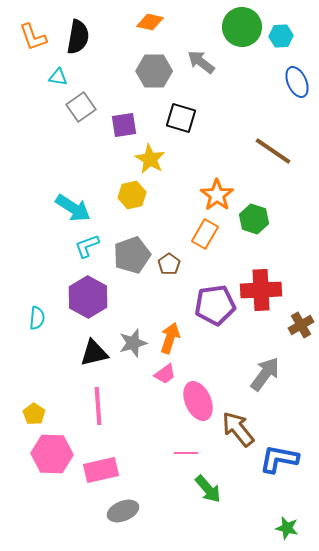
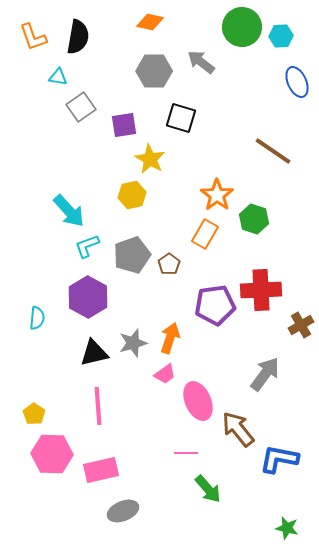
cyan arrow at (73, 208): moved 4 px left, 3 px down; rotated 15 degrees clockwise
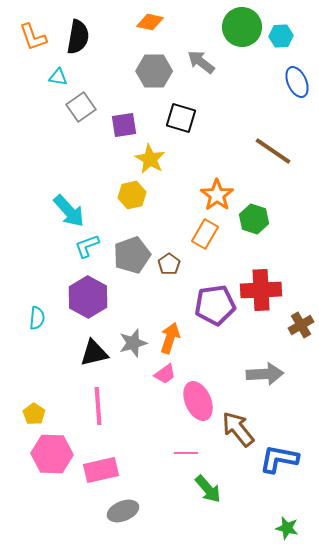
gray arrow at (265, 374): rotated 51 degrees clockwise
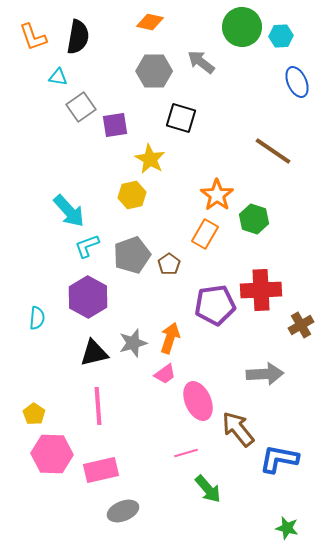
purple square at (124, 125): moved 9 px left
pink line at (186, 453): rotated 15 degrees counterclockwise
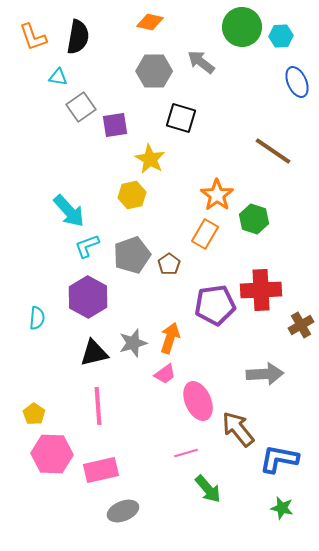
green star at (287, 528): moved 5 px left, 20 px up
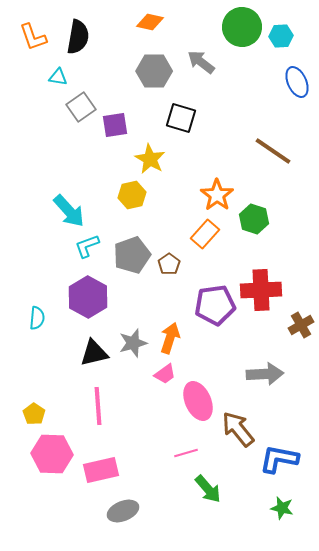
orange rectangle at (205, 234): rotated 12 degrees clockwise
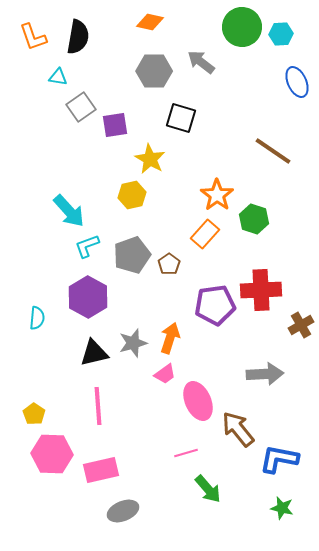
cyan hexagon at (281, 36): moved 2 px up
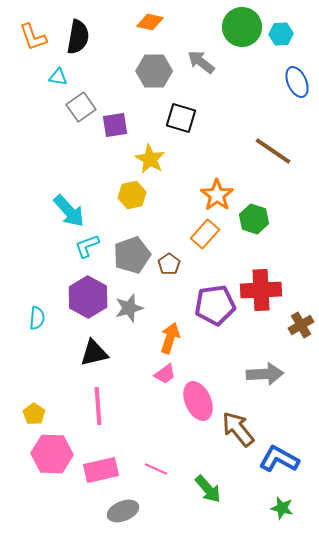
gray star at (133, 343): moved 4 px left, 35 px up
pink line at (186, 453): moved 30 px left, 16 px down; rotated 40 degrees clockwise
blue L-shape at (279, 459): rotated 18 degrees clockwise
